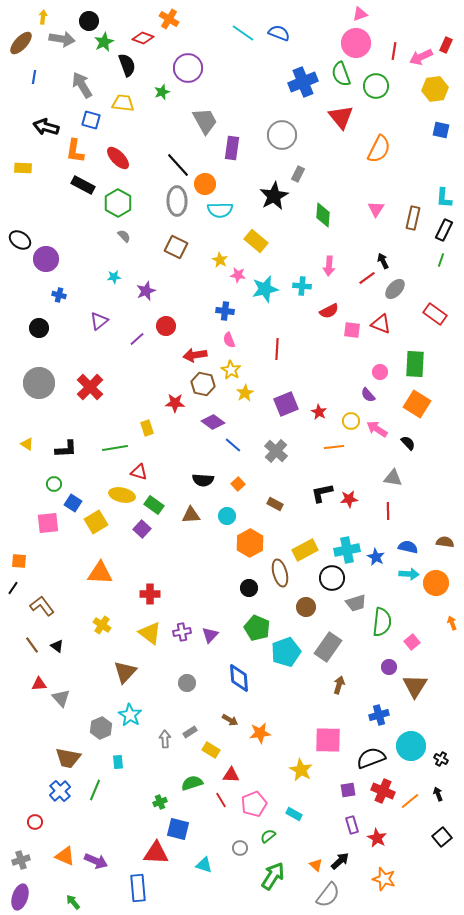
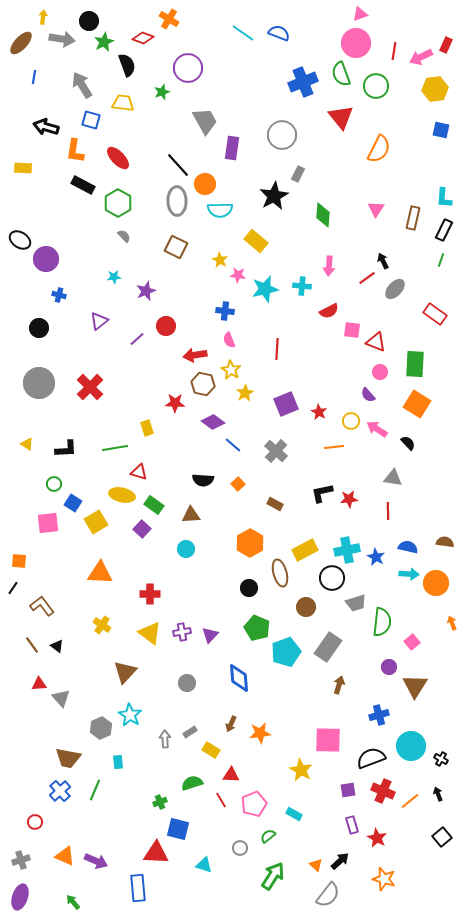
red triangle at (381, 324): moved 5 px left, 18 px down
cyan circle at (227, 516): moved 41 px left, 33 px down
brown arrow at (230, 720): moved 1 px right, 4 px down; rotated 84 degrees clockwise
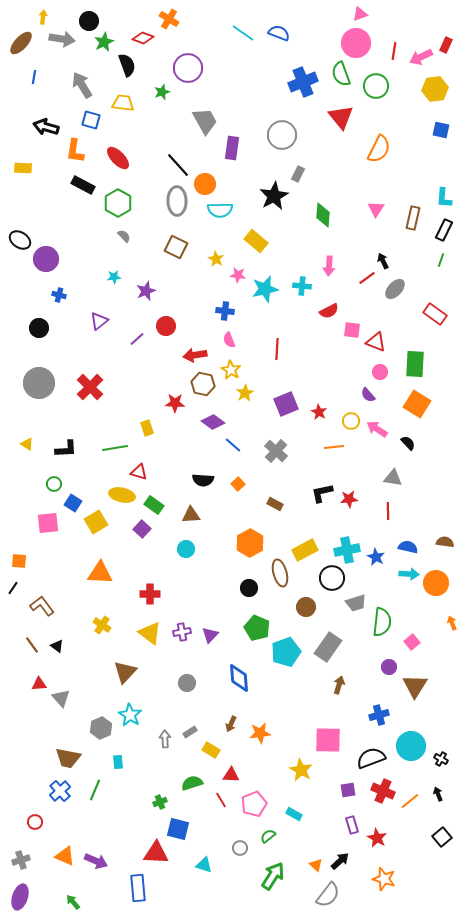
yellow star at (220, 260): moved 4 px left, 1 px up
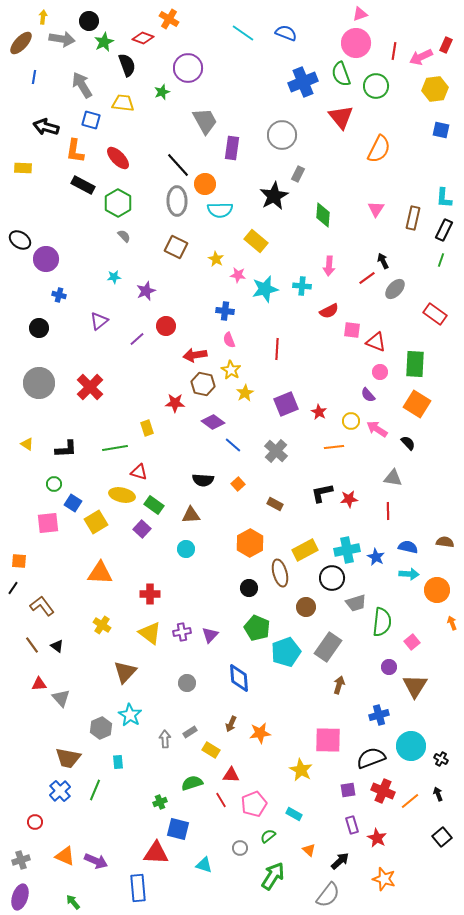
blue semicircle at (279, 33): moved 7 px right
orange circle at (436, 583): moved 1 px right, 7 px down
orange triangle at (316, 865): moved 7 px left, 15 px up
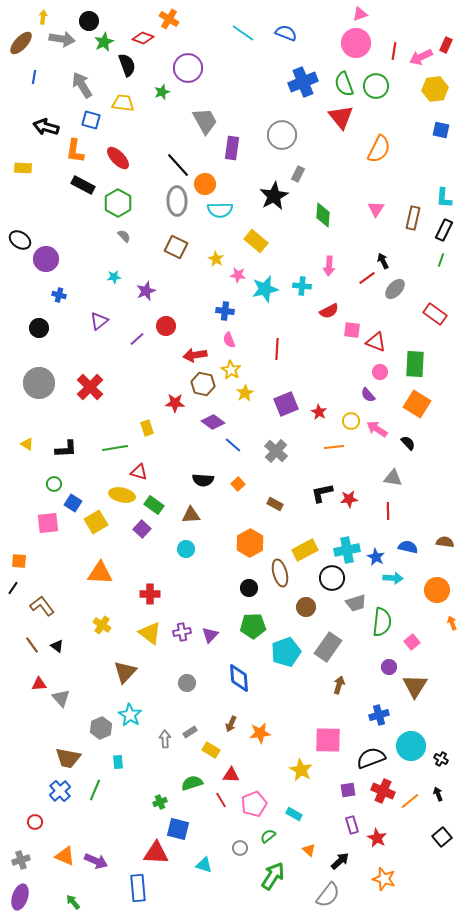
green semicircle at (341, 74): moved 3 px right, 10 px down
cyan arrow at (409, 574): moved 16 px left, 4 px down
green pentagon at (257, 628): moved 4 px left, 2 px up; rotated 25 degrees counterclockwise
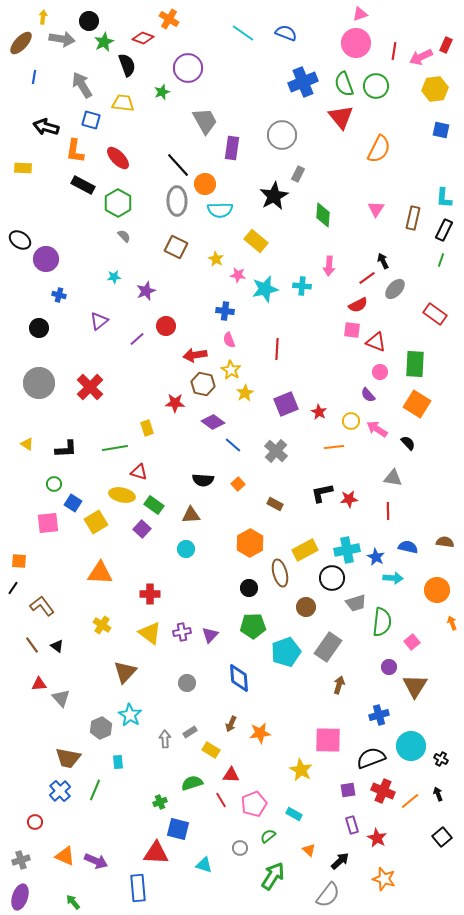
red semicircle at (329, 311): moved 29 px right, 6 px up
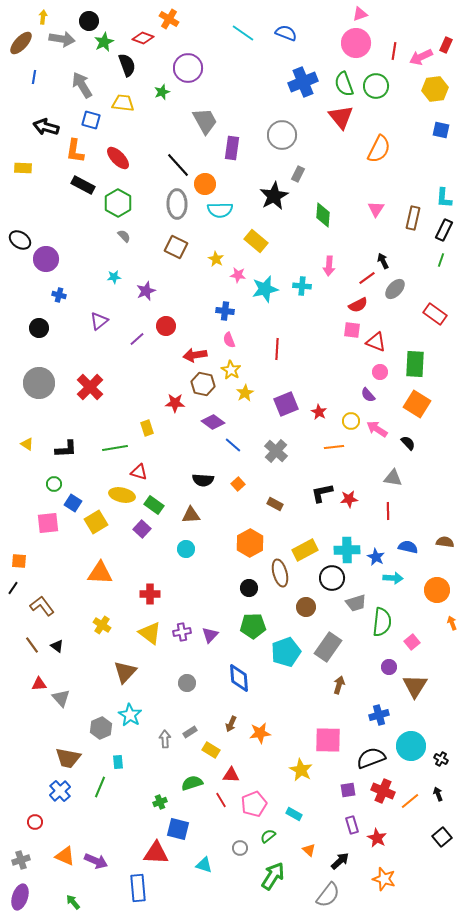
gray ellipse at (177, 201): moved 3 px down
cyan cross at (347, 550): rotated 10 degrees clockwise
green line at (95, 790): moved 5 px right, 3 px up
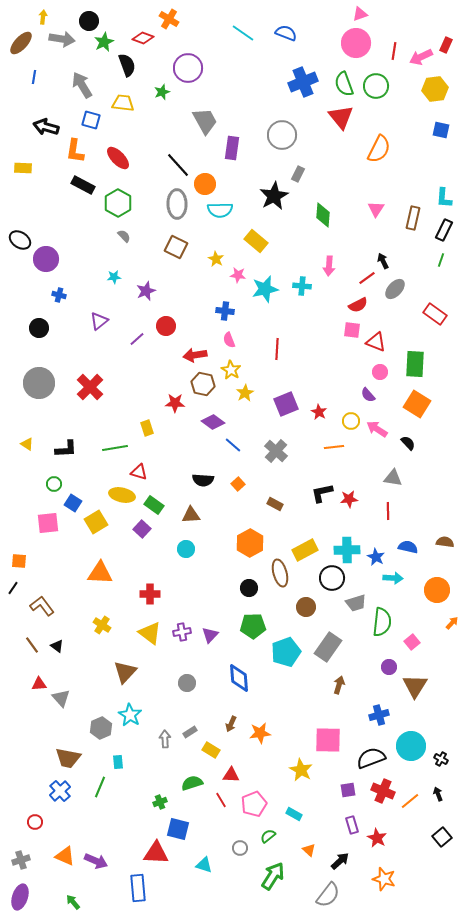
orange arrow at (452, 623): rotated 64 degrees clockwise
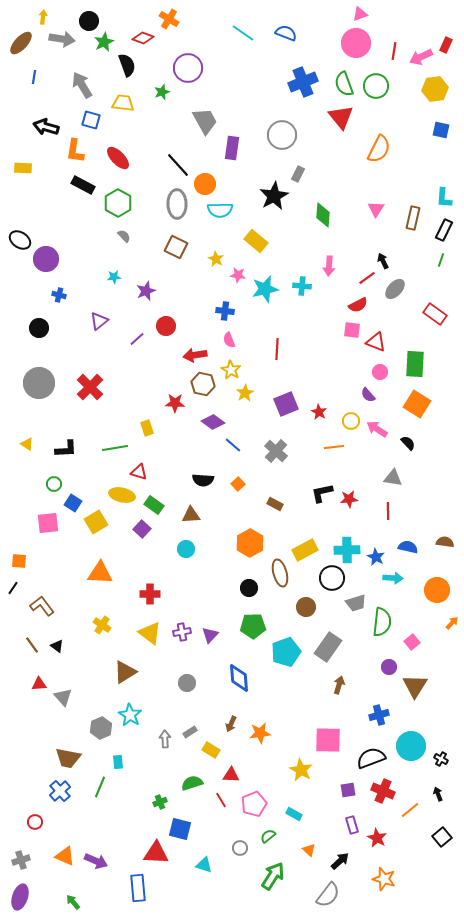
brown triangle at (125, 672): rotated 15 degrees clockwise
gray triangle at (61, 698): moved 2 px right, 1 px up
orange line at (410, 801): moved 9 px down
blue square at (178, 829): moved 2 px right
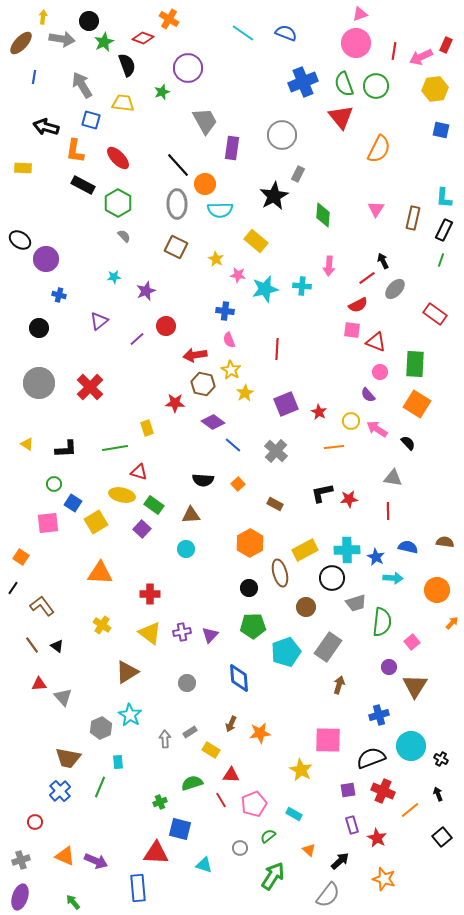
orange square at (19, 561): moved 2 px right, 4 px up; rotated 28 degrees clockwise
brown triangle at (125, 672): moved 2 px right
